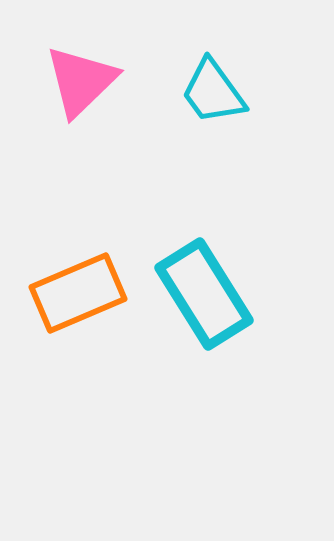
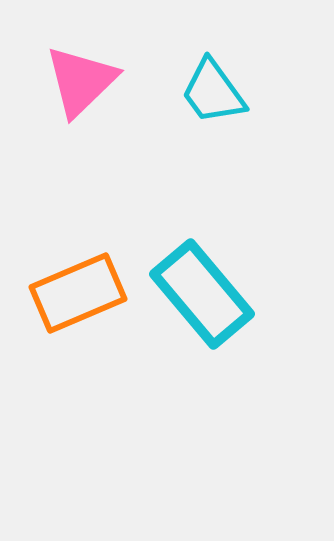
cyan rectangle: moved 2 px left; rotated 8 degrees counterclockwise
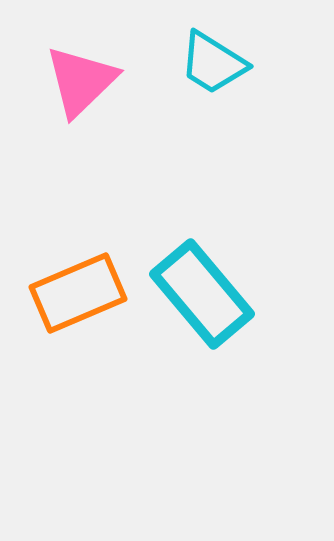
cyan trapezoid: moved 29 px up; rotated 22 degrees counterclockwise
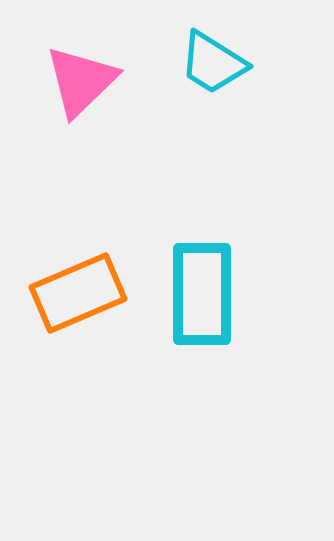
cyan rectangle: rotated 40 degrees clockwise
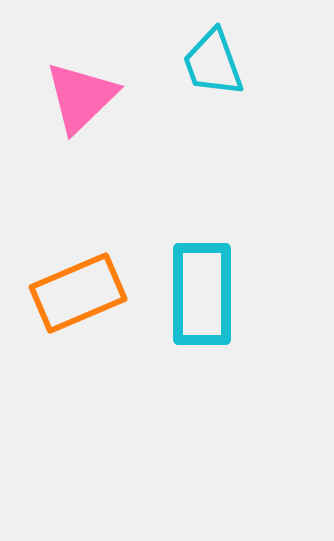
cyan trapezoid: rotated 38 degrees clockwise
pink triangle: moved 16 px down
